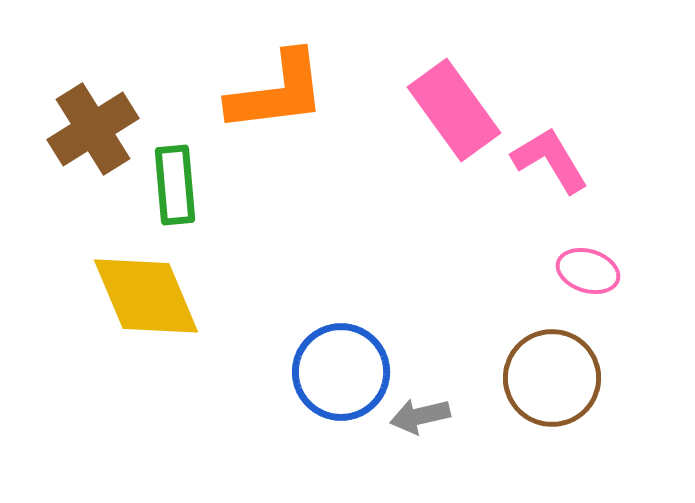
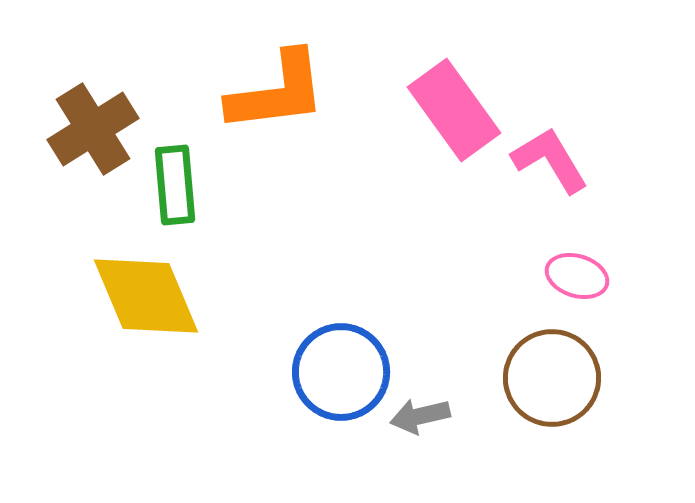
pink ellipse: moved 11 px left, 5 px down
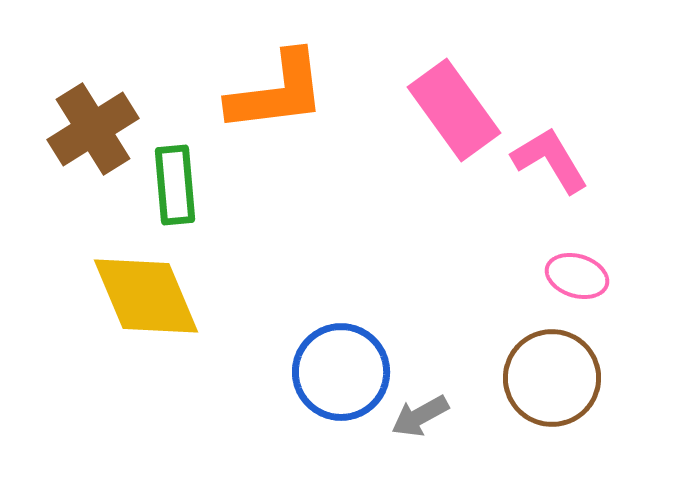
gray arrow: rotated 16 degrees counterclockwise
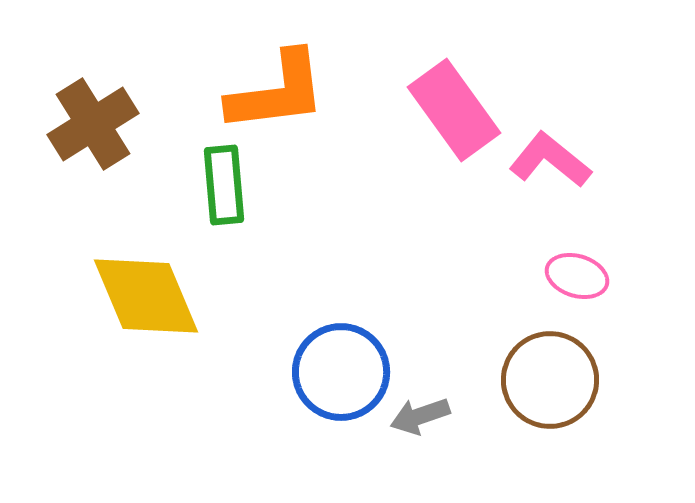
brown cross: moved 5 px up
pink L-shape: rotated 20 degrees counterclockwise
green rectangle: moved 49 px right
brown circle: moved 2 px left, 2 px down
gray arrow: rotated 10 degrees clockwise
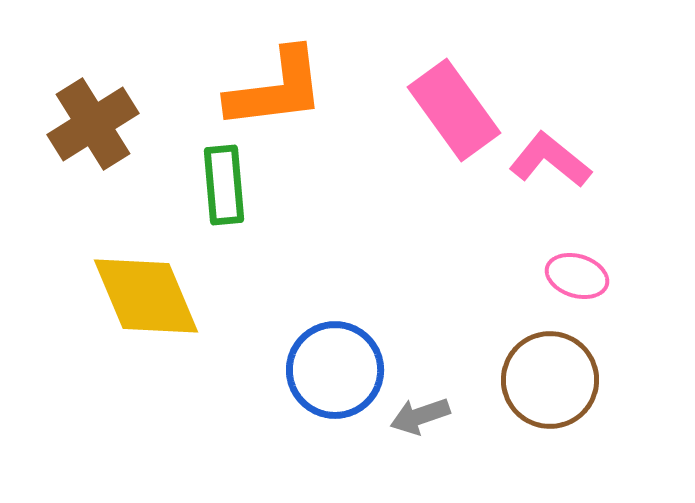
orange L-shape: moved 1 px left, 3 px up
blue circle: moved 6 px left, 2 px up
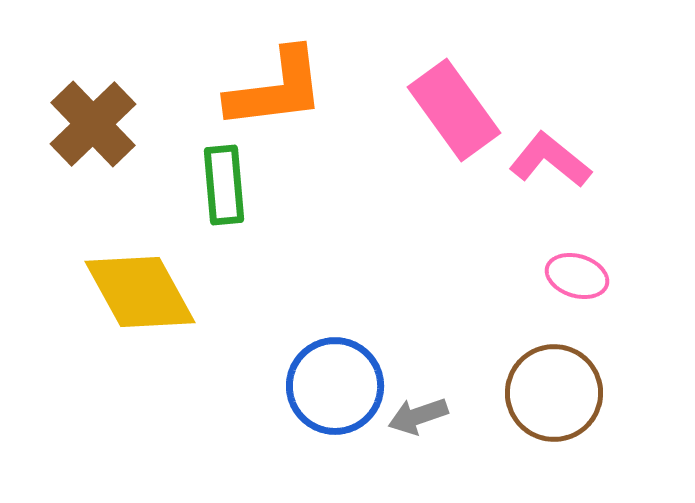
brown cross: rotated 12 degrees counterclockwise
yellow diamond: moved 6 px left, 4 px up; rotated 6 degrees counterclockwise
blue circle: moved 16 px down
brown circle: moved 4 px right, 13 px down
gray arrow: moved 2 px left
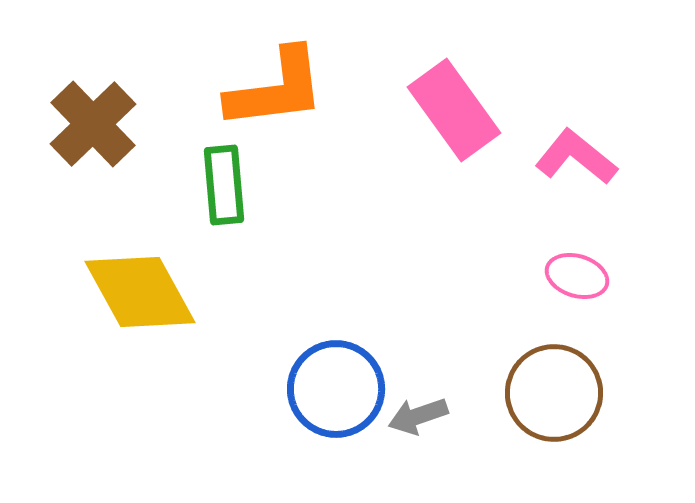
pink L-shape: moved 26 px right, 3 px up
blue circle: moved 1 px right, 3 px down
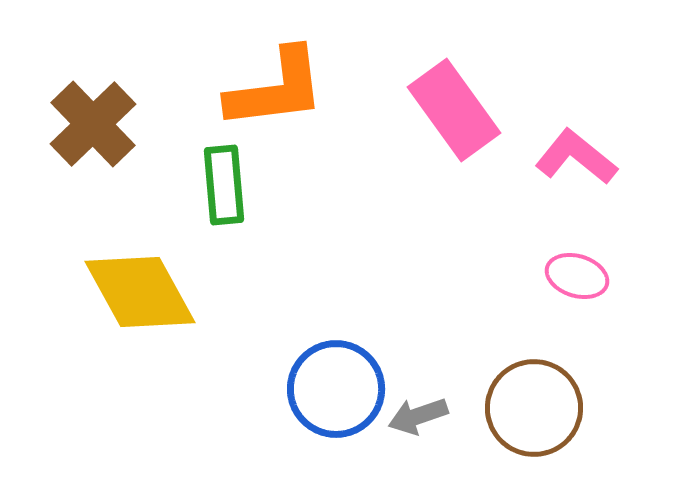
brown circle: moved 20 px left, 15 px down
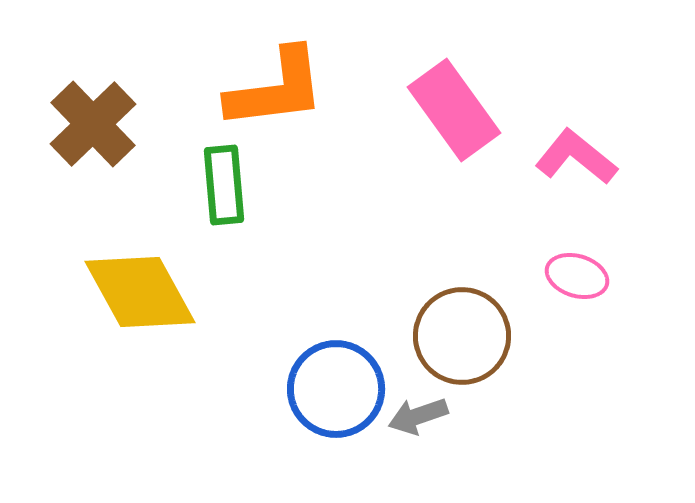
brown circle: moved 72 px left, 72 px up
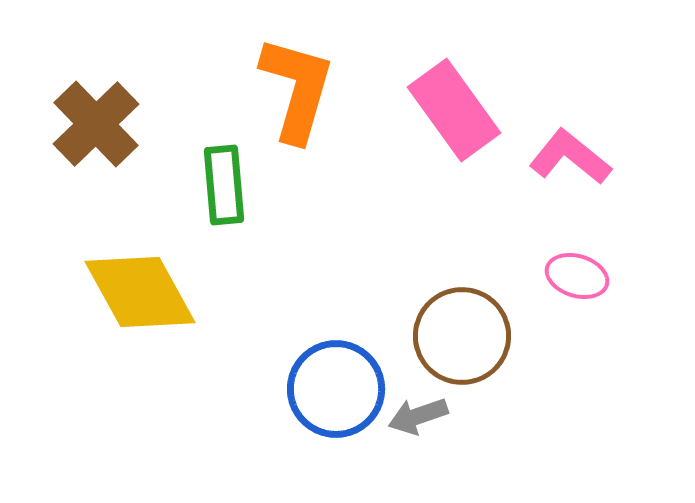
orange L-shape: moved 21 px right; rotated 67 degrees counterclockwise
brown cross: moved 3 px right
pink L-shape: moved 6 px left
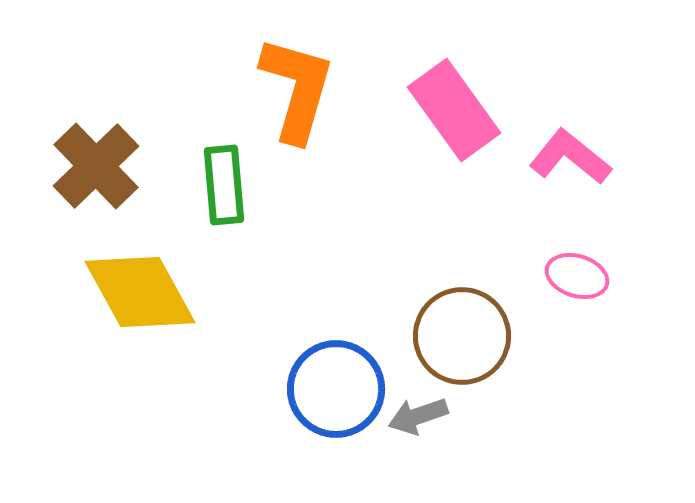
brown cross: moved 42 px down
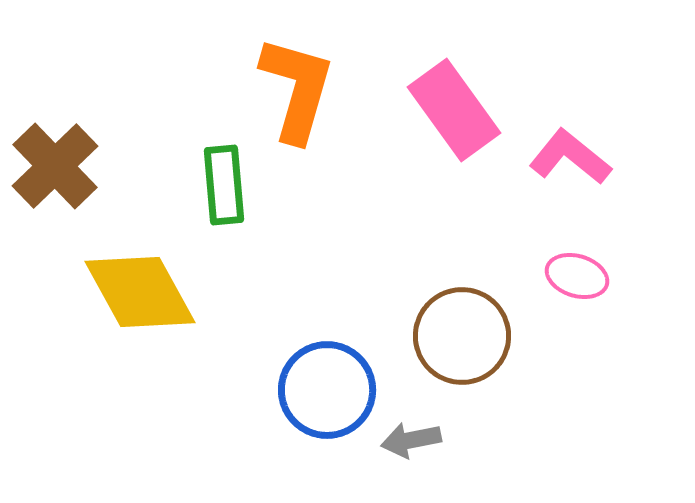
brown cross: moved 41 px left
blue circle: moved 9 px left, 1 px down
gray arrow: moved 7 px left, 24 px down; rotated 8 degrees clockwise
